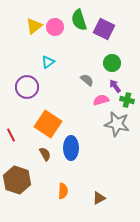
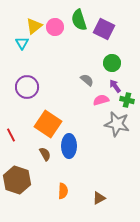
cyan triangle: moved 26 px left, 19 px up; rotated 24 degrees counterclockwise
blue ellipse: moved 2 px left, 2 px up
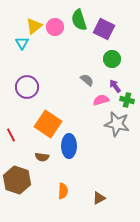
green circle: moved 4 px up
brown semicircle: moved 3 px left, 3 px down; rotated 128 degrees clockwise
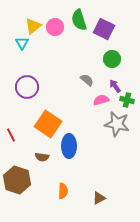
yellow triangle: moved 1 px left
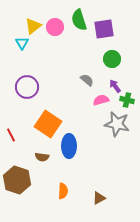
purple square: rotated 35 degrees counterclockwise
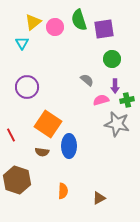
yellow triangle: moved 4 px up
purple arrow: rotated 144 degrees counterclockwise
green cross: rotated 24 degrees counterclockwise
brown semicircle: moved 5 px up
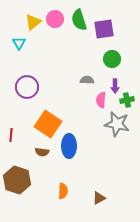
pink circle: moved 8 px up
cyan triangle: moved 3 px left
gray semicircle: rotated 40 degrees counterclockwise
pink semicircle: rotated 70 degrees counterclockwise
red line: rotated 32 degrees clockwise
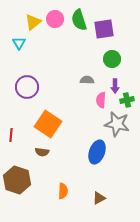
blue ellipse: moved 28 px right, 6 px down; rotated 20 degrees clockwise
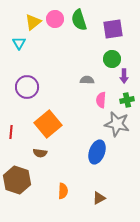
purple square: moved 9 px right
purple arrow: moved 9 px right, 10 px up
orange square: rotated 16 degrees clockwise
red line: moved 3 px up
brown semicircle: moved 2 px left, 1 px down
